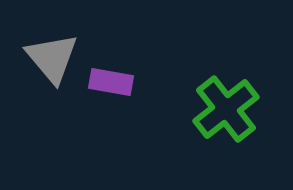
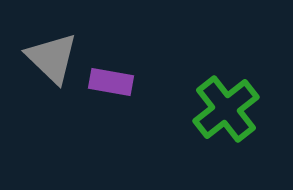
gray triangle: rotated 6 degrees counterclockwise
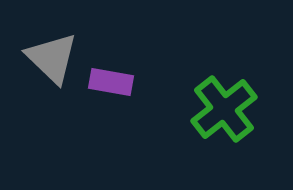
green cross: moved 2 px left
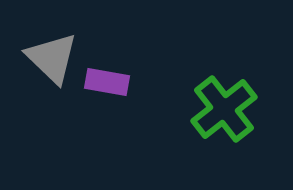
purple rectangle: moved 4 px left
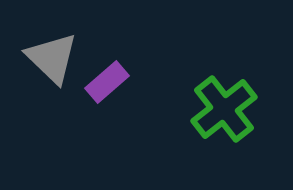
purple rectangle: rotated 51 degrees counterclockwise
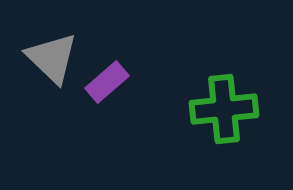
green cross: rotated 32 degrees clockwise
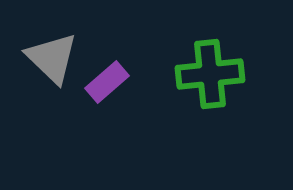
green cross: moved 14 px left, 35 px up
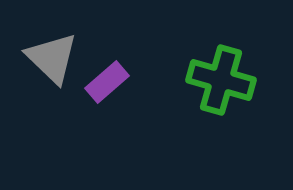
green cross: moved 11 px right, 6 px down; rotated 22 degrees clockwise
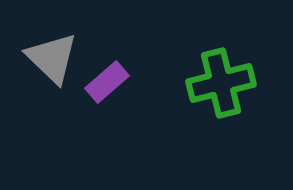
green cross: moved 3 px down; rotated 30 degrees counterclockwise
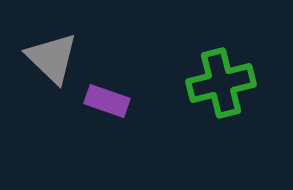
purple rectangle: moved 19 px down; rotated 60 degrees clockwise
